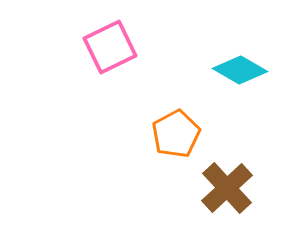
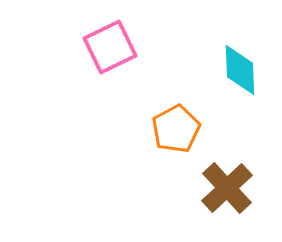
cyan diamond: rotated 58 degrees clockwise
orange pentagon: moved 5 px up
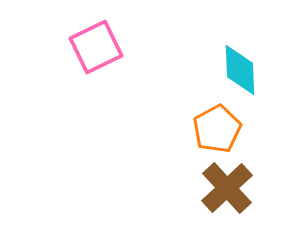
pink square: moved 14 px left
orange pentagon: moved 41 px right
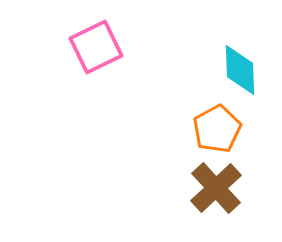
brown cross: moved 11 px left
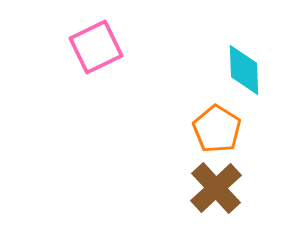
cyan diamond: moved 4 px right
orange pentagon: rotated 12 degrees counterclockwise
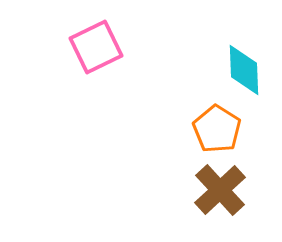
brown cross: moved 4 px right, 2 px down
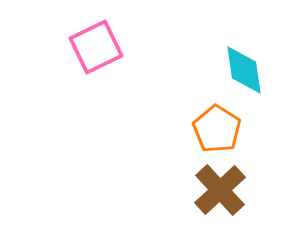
cyan diamond: rotated 6 degrees counterclockwise
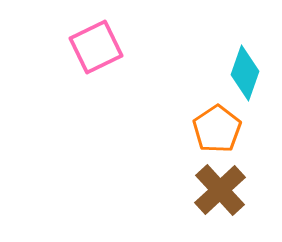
cyan diamond: moved 1 px right, 3 px down; rotated 28 degrees clockwise
orange pentagon: rotated 6 degrees clockwise
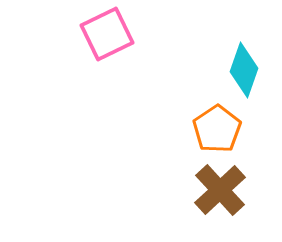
pink square: moved 11 px right, 13 px up
cyan diamond: moved 1 px left, 3 px up
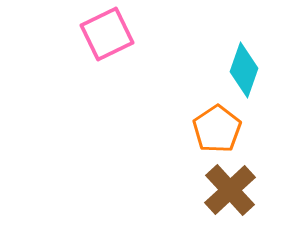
brown cross: moved 10 px right
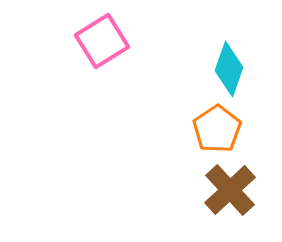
pink square: moved 5 px left, 7 px down; rotated 6 degrees counterclockwise
cyan diamond: moved 15 px left, 1 px up
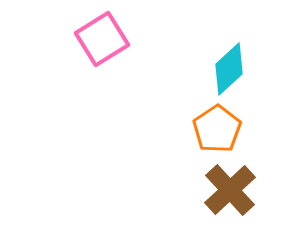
pink square: moved 2 px up
cyan diamond: rotated 28 degrees clockwise
